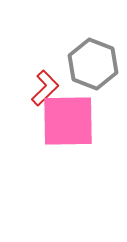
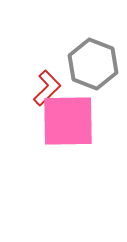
red L-shape: moved 2 px right
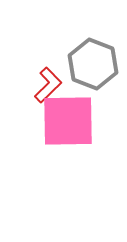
red L-shape: moved 1 px right, 3 px up
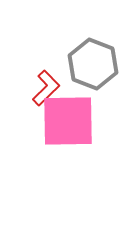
red L-shape: moved 2 px left, 3 px down
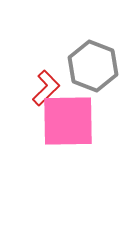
gray hexagon: moved 2 px down
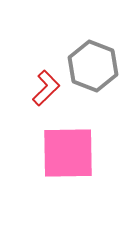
pink square: moved 32 px down
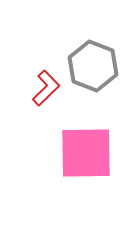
pink square: moved 18 px right
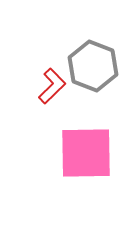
red L-shape: moved 6 px right, 2 px up
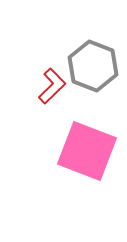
pink square: moved 1 px right, 2 px up; rotated 22 degrees clockwise
